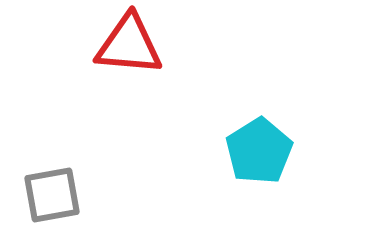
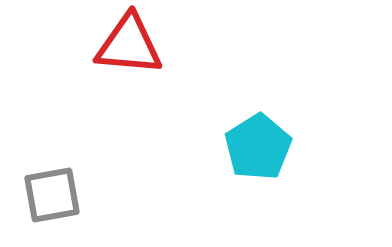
cyan pentagon: moved 1 px left, 4 px up
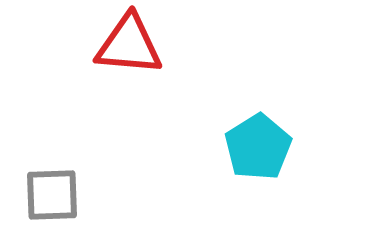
gray square: rotated 8 degrees clockwise
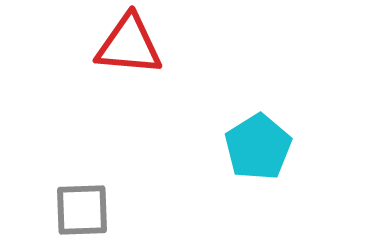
gray square: moved 30 px right, 15 px down
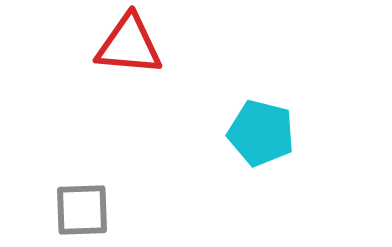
cyan pentagon: moved 3 px right, 14 px up; rotated 26 degrees counterclockwise
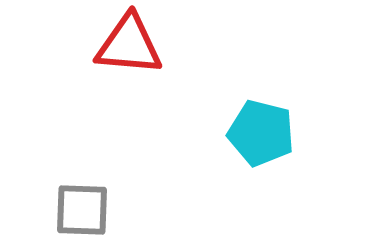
gray square: rotated 4 degrees clockwise
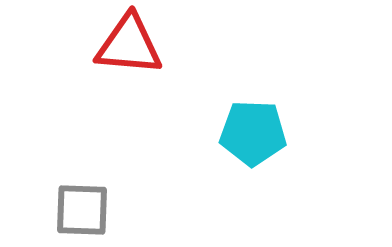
cyan pentagon: moved 8 px left; rotated 12 degrees counterclockwise
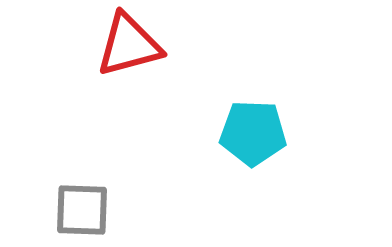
red triangle: rotated 20 degrees counterclockwise
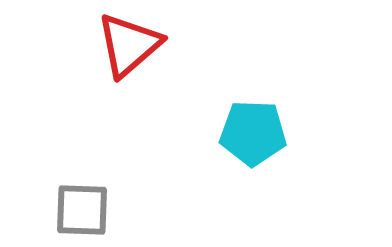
red triangle: rotated 26 degrees counterclockwise
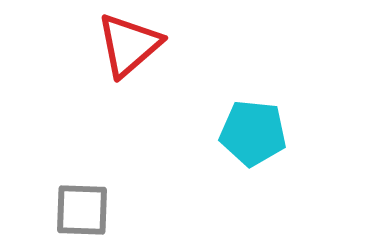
cyan pentagon: rotated 4 degrees clockwise
